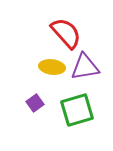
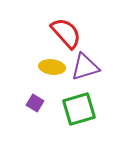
purple triangle: rotated 8 degrees counterclockwise
purple square: rotated 24 degrees counterclockwise
green square: moved 2 px right, 1 px up
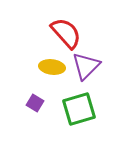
purple triangle: moved 1 px right, 1 px up; rotated 28 degrees counterclockwise
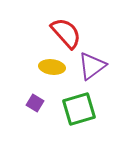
purple triangle: moved 6 px right; rotated 8 degrees clockwise
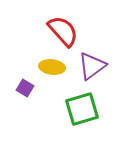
red semicircle: moved 3 px left, 2 px up
purple square: moved 10 px left, 15 px up
green square: moved 3 px right
